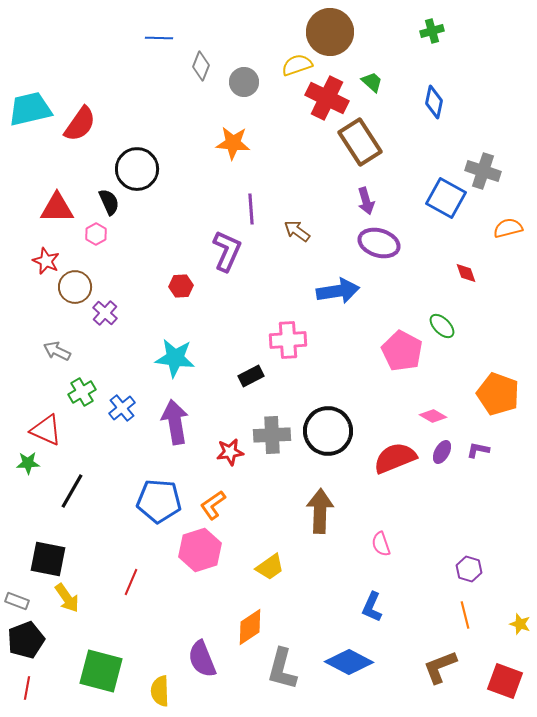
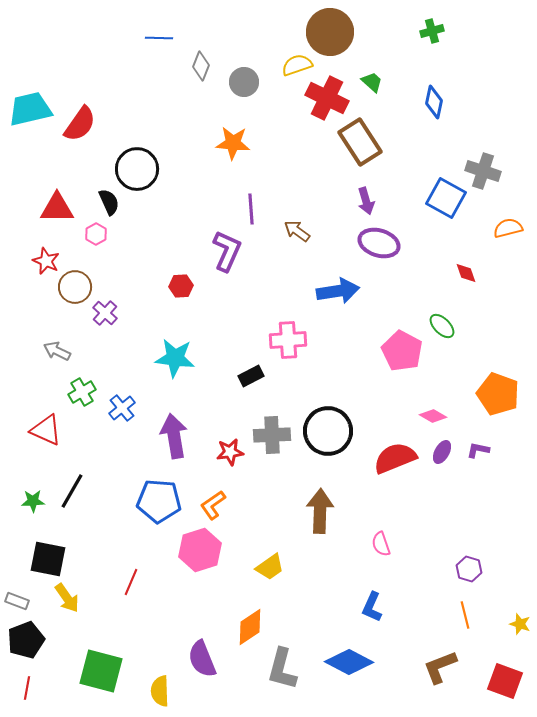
purple arrow at (175, 422): moved 1 px left, 14 px down
green star at (28, 463): moved 5 px right, 38 px down
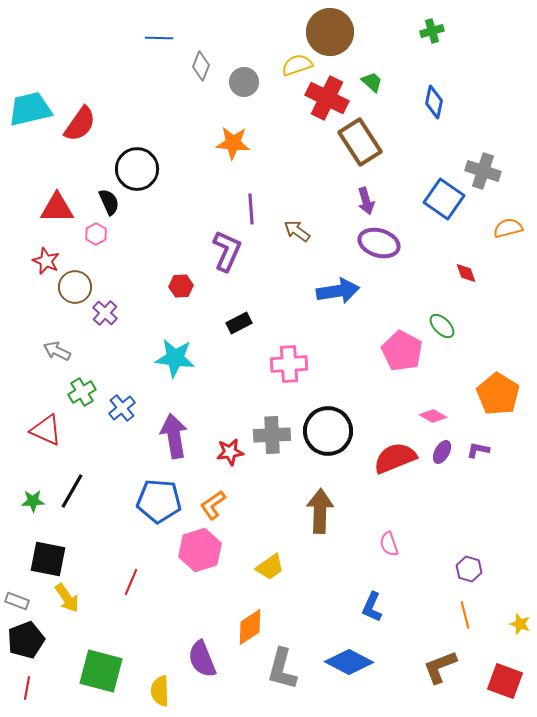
blue square at (446, 198): moved 2 px left, 1 px down; rotated 6 degrees clockwise
pink cross at (288, 340): moved 1 px right, 24 px down
black rectangle at (251, 376): moved 12 px left, 53 px up
orange pentagon at (498, 394): rotated 12 degrees clockwise
pink semicircle at (381, 544): moved 8 px right
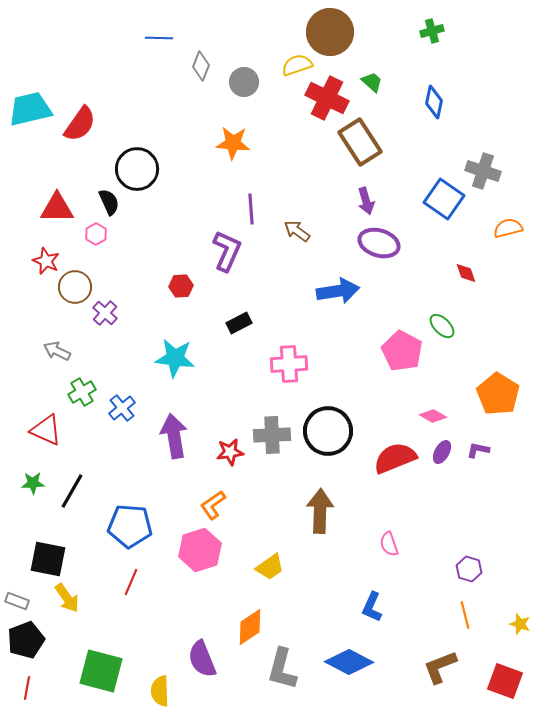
green star at (33, 501): moved 18 px up
blue pentagon at (159, 501): moved 29 px left, 25 px down
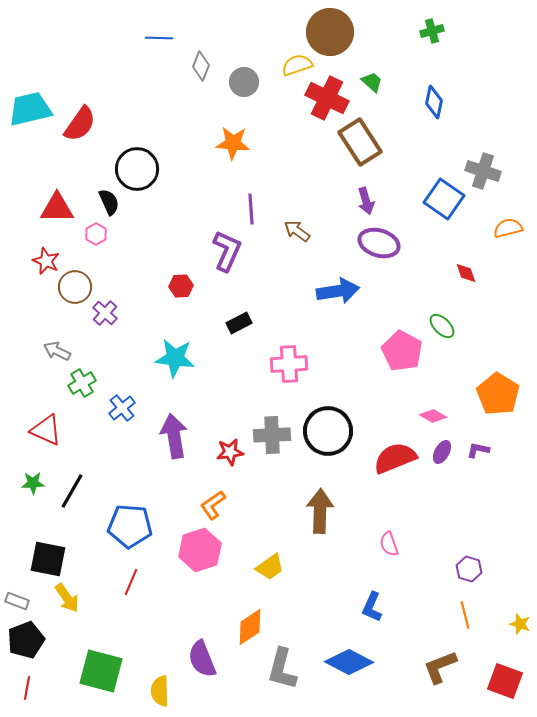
green cross at (82, 392): moved 9 px up
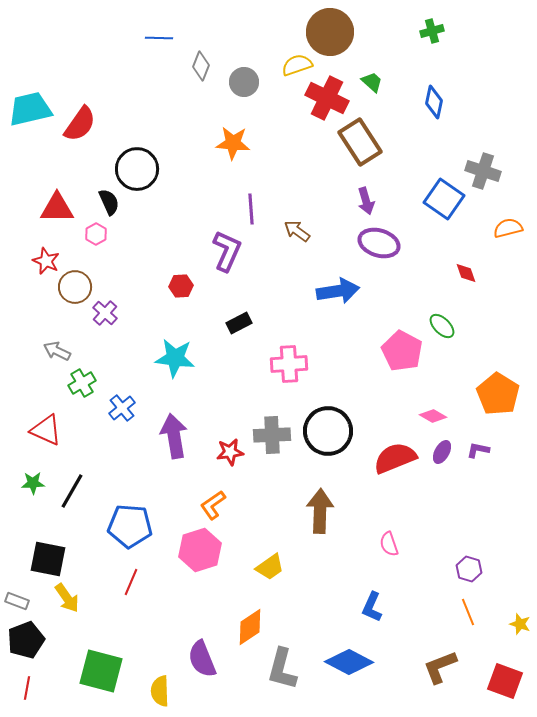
orange line at (465, 615): moved 3 px right, 3 px up; rotated 8 degrees counterclockwise
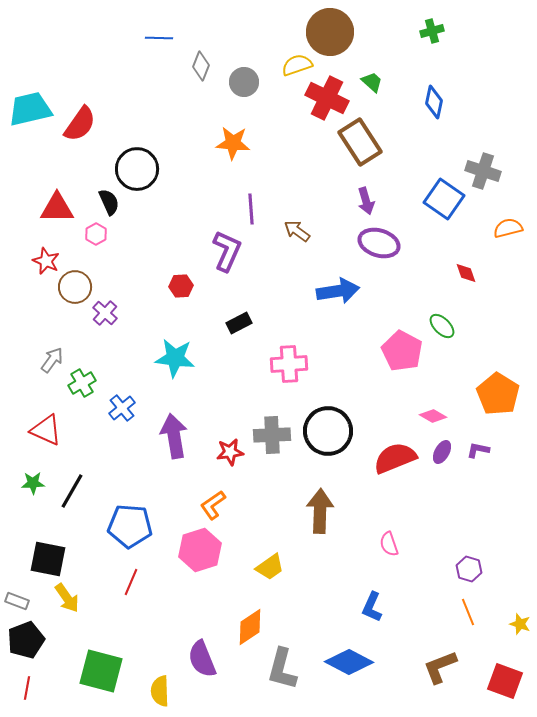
gray arrow at (57, 351): moved 5 px left, 9 px down; rotated 100 degrees clockwise
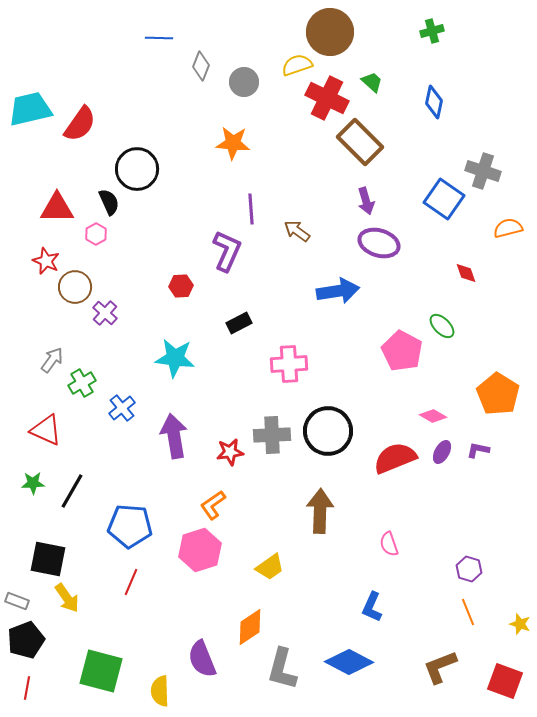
brown rectangle at (360, 142): rotated 12 degrees counterclockwise
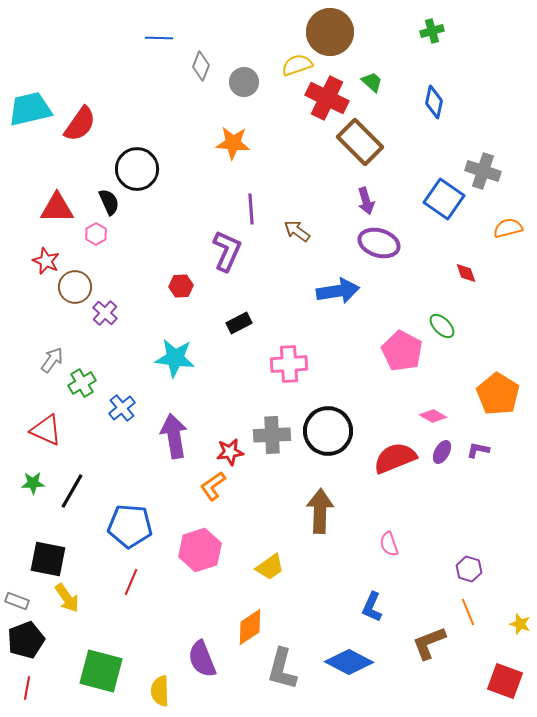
orange L-shape at (213, 505): moved 19 px up
brown L-shape at (440, 667): moved 11 px left, 24 px up
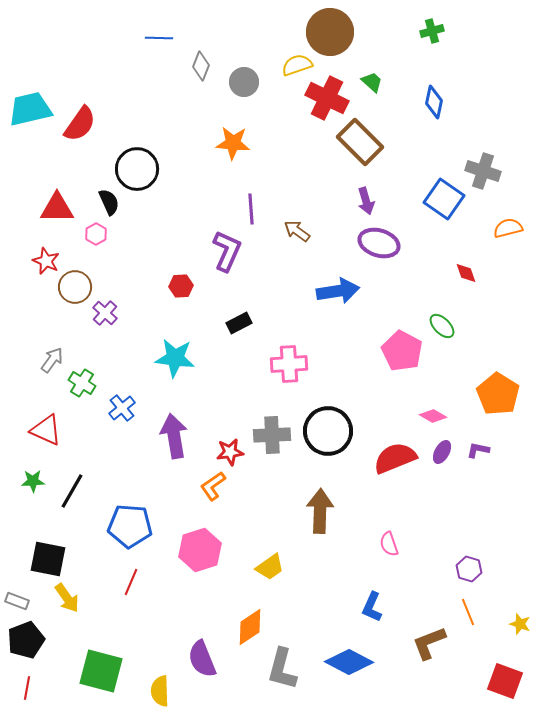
green cross at (82, 383): rotated 28 degrees counterclockwise
green star at (33, 483): moved 2 px up
